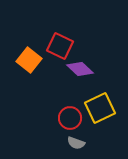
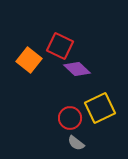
purple diamond: moved 3 px left
gray semicircle: rotated 18 degrees clockwise
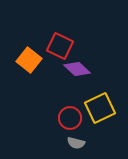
gray semicircle: rotated 24 degrees counterclockwise
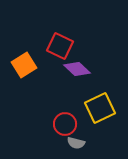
orange square: moved 5 px left, 5 px down; rotated 20 degrees clockwise
red circle: moved 5 px left, 6 px down
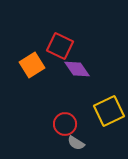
orange square: moved 8 px right
purple diamond: rotated 12 degrees clockwise
yellow square: moved 9 px right, 3 px down
gray semicircle: rotated 18 degrees clockwise
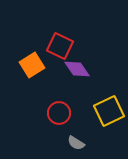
red circle: moved 6 px left, 11 px up
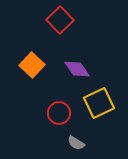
red square: moved 26 px up; rotated 20 degrees clockwise
orange square: rotated 15 degrees counterclockwise
yellow square: moved 10 px left, 8 px up
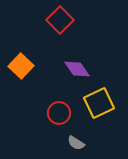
orange square: moved 11 px left, 1 px down
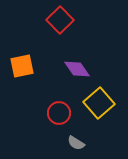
orange square: moved 1 px right; rotated 35 degrees clockwise
yellow square: rotated 16 degrees counterclockwise
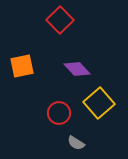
purple diamond: rotated 8 degrees counterclockwise
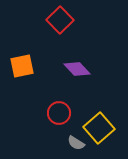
yellow square: moved 25 px down
